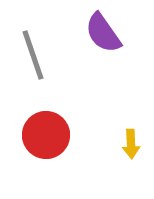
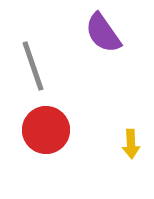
gray line: moved 11 px down
red circle: moved 5 px up
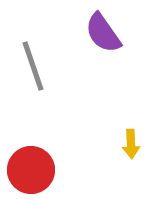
red circle: moved 15 px left, 40 px down
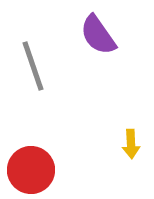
purple semicircle: moved 5 px left, 2 px down
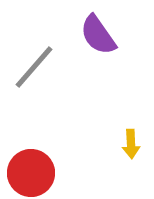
gray line: moved 1 px right, 1 px down; rotated 60 degrees clockwise
red circle: moved 3 px down
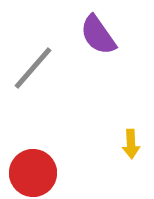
gray line: moved 1 px left, 1 px down
red circle: moved 2 px right
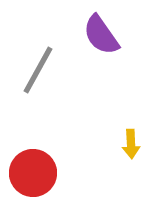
purple semicircle: moved 3 px right
gray line: moved 5 px right, 2 px down; rotated 12 degrees counterclockwise
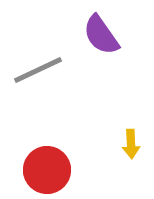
gray line: rotated 36 degrees clockwise
red circle: moved 14 px right, 3 px up
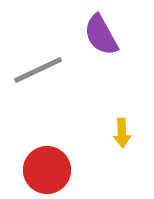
purple semicircle: rotated 6 degrees clockwise
yellow arrow: moved 9 px left, 11 px up
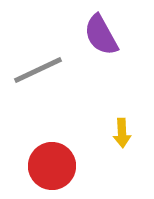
red circle: moved 5 px right, 4 px up
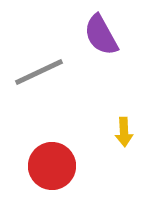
gray line: moved 1 px right, 2 px down
yellow arrow: moved 2 px right, 1 px up
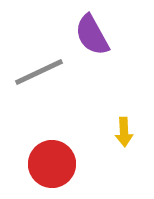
purple semicircle: moved 9 px left
red circle: moved 2 px up
